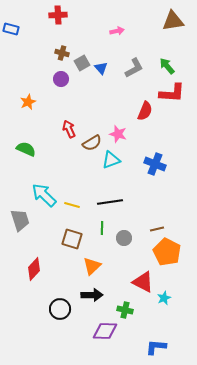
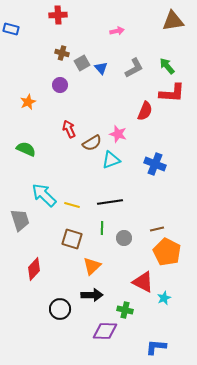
purple circle: moved 1 px left, 6 px down
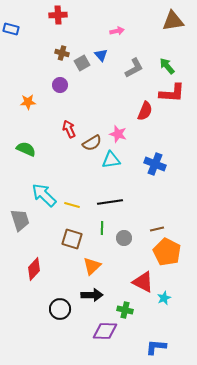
blue triangle: moved 13 px up
orange star: rotated 21 degrees clockwise
cyan triangle: rotated 12 degrees clockwise
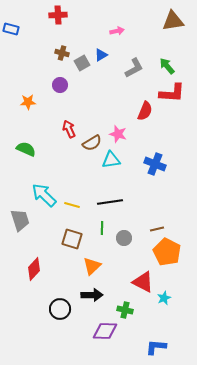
blue triangle: rotated 40 degrees clockwise
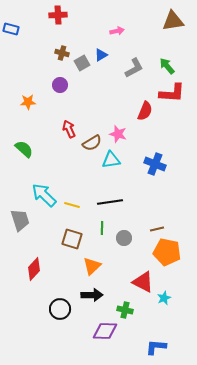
green semicircle: moved 2 px left; rotated 18 degrees clockwise
orange pentagon: rotated 16 degrees counterclockwise
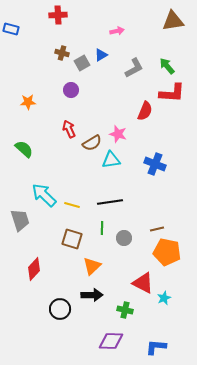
purple circle: moved 11 px right, 5 px down
red triangle: moved 1 px down
purple diamond: moved 6 px right, 10 px down
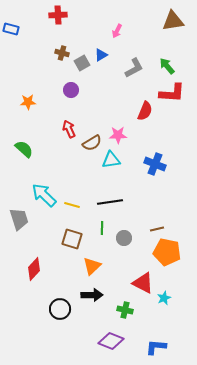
pink arrow: rotated 128 degrees clockwise
pink star: moved 1 px down; rotated 18 degrees counterclockwise
gray trapezoid: moved 1 px left, 1 px up
purple diamond: rotated 20 degrees clockwise
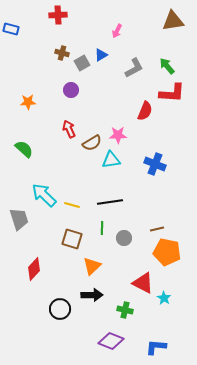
cyan star: rotated 16 degrees counterclockwise
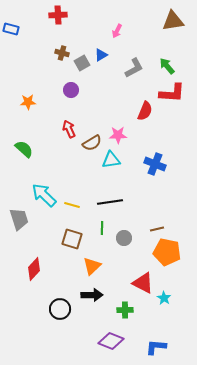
green cross: rotated 14 degrees counterclockwise
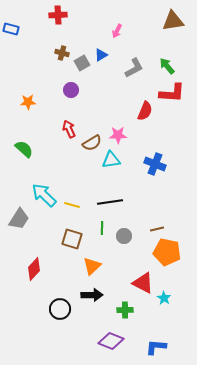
gray trapezoid: rotated 50 degrees clockwise
gray circle: moved 2 px up
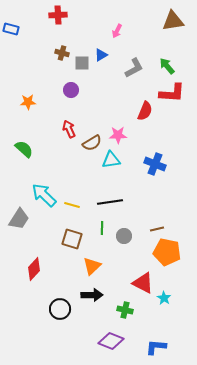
gray square: rotated 28 degrees clockwise
green cross: rotated 14 degrees clockwise
